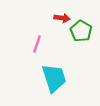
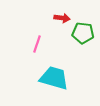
green pentagon: moved 2 px right, 2 px down; rotated 25 degrees counterclockwise
cyan trapezoid: rotated 56 degrees counterclockwise
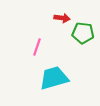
pink line: moved 3 px down
cyan trapezoid: rotated 32 degrees counterclockwise
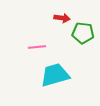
pink line: rotated 66 degrees clockwise
cyan trapezoid: moved 1 px right, 3 px up
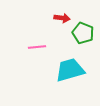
green pentagon: rotated 15 degrees clockwise
cyan trapezoid: moved 15 px right, 5 px up
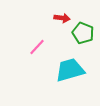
pink line: rotated 42 degrees counterclockwise
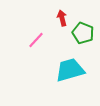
red arrow: rotated 112 degrees counterclockwise
pink line: moved 1 px left, 7 px up
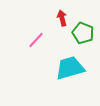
cyan trapezoid: moved 2 px up
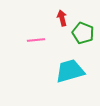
pink line: rotated 42 degrees clockwise
cyan trapezoid: moved 3 px down
